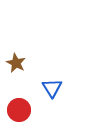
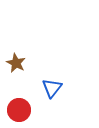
blue triangle: rotated 10 degrees clockwise
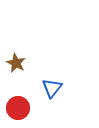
red circle: moved 1 px left, 2 px up
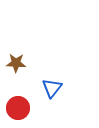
brown star: rotated 24 degrees counterclockwise
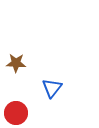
red circle: moved 2 px left, 5 px down
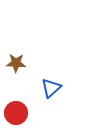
blue triangle: moved 1 px left; rotated 10 degrees clockwise
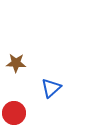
red circle: moved 2 px left
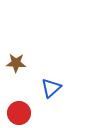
red circle: moved 5 px right
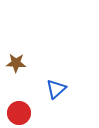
blue triangle: moved 5 px right, 1 px down
